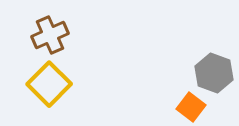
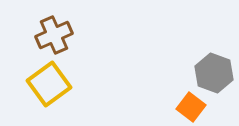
brown cross: moved 4 px right
yellow square: rotated 9 degrees clockwise
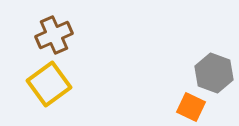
orange square: rotated 12 degrees counterclockwise
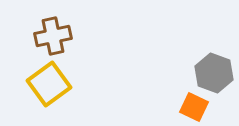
brown cross: moved 1 px left, 1 px down; rotated 12 degrees clockwise
orange square: moved 3 px right
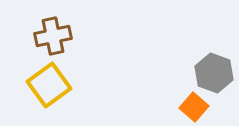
yellow square: moved 1 px down
orange square: rotated 16 degrees clockwise
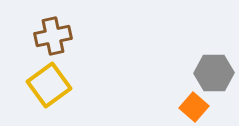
gray hexagon: rotated 21 degrees counterclockwise
